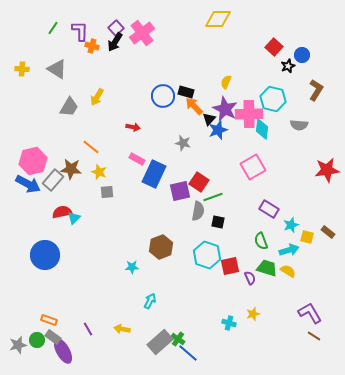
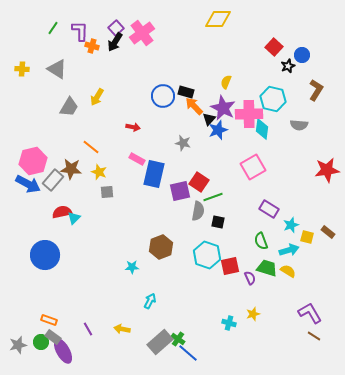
purple star at (225, 109): moved 2 px left, 1 px up
blue rectangle at (154, 174): rotated 12 degrees counterclockwise
green circle at (37, 340): moved 4 px right, 2 px down
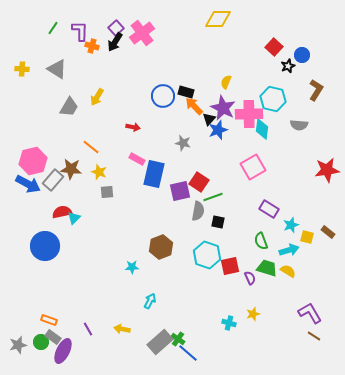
blue circle at (45, 255): moved 9 px up
purple ellipse at (63, 351): rotated 55 degrees clockwise
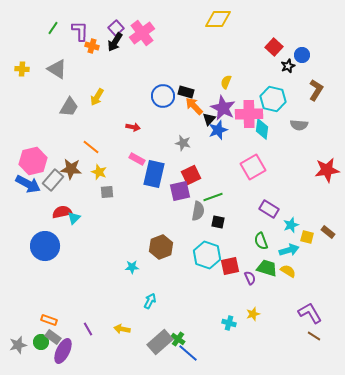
red square at (199, 182): moved 8 px left, 7 px up; rotated 30 degrees clockwise
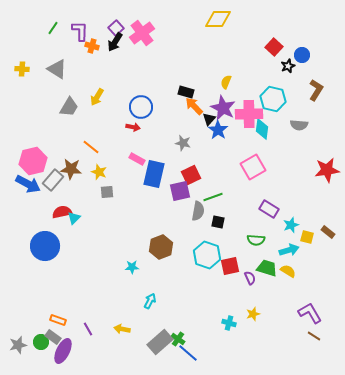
blue circle at (163, 96): moved 22 px left, 11 px down
blue star at (218, 130): rotated 18 degrees counterclockwise
green semicircle at (261, 241): moved 5 px left, 1 px up; rotated 66 degrees counterclockwise
orange rectangle at (49, 320): moved 9 px right
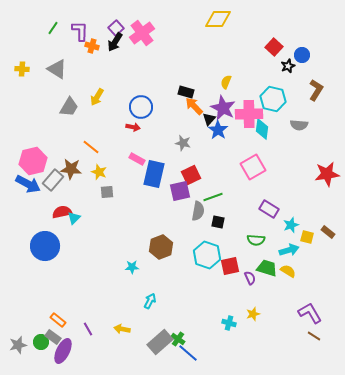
red star at (327, 170): moved 4 px down
orange rectangle at (58, 320): rotated 21 degrees clockwise
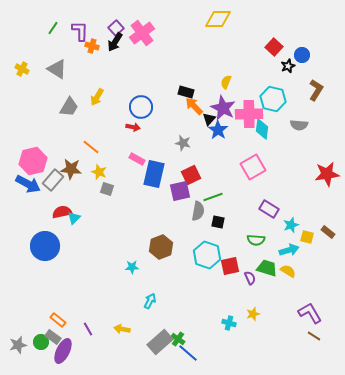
yellow cross at (22, 69): rotated 24 degrees clockwise
gray square at (107, 192): moved 3 px up; rotated 24 degrees clockwise
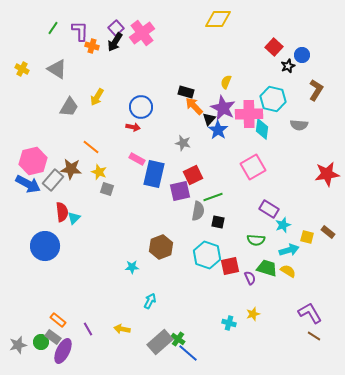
red square at (191, 175): moved 2 px right
red semicircle at (62, 212): rotated 96 degrees clockwise
cyan star at (291, 225): moved 8 px left
